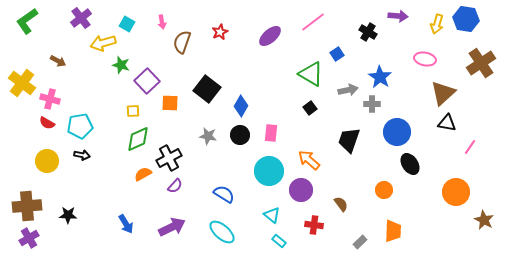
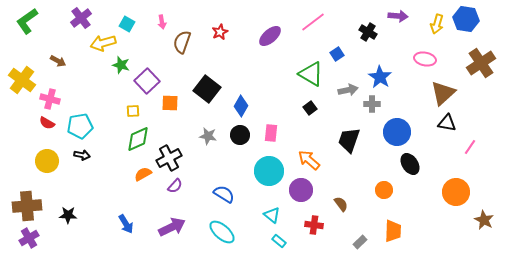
yellow cross at (22, 83): moved 3 px up
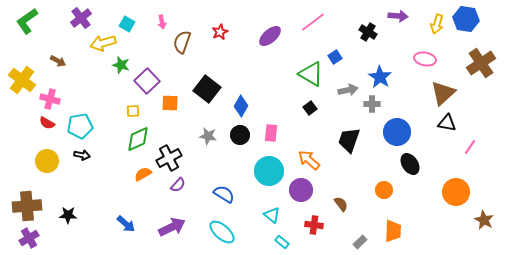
blue square at (337, 54): moved 2 px left, 3 px down
purple semicircle at (175, 186): moved 3 px right, 1 px up
blue arrow at (126, 224): rotated 18 degrees counterclockwise
cyan rectangle at (279, 241): moved 3 px right, 1 px down
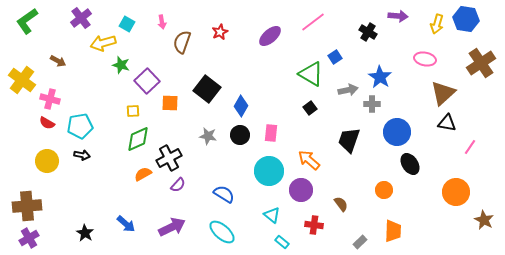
black star at (68, 215): moved 17 px right, 18 px down; rotated 30 degrees clockwise
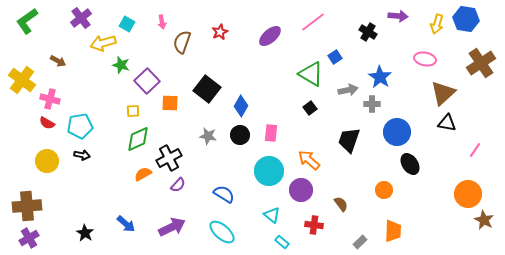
pink line at (470, 147): moved 5 px right, 3 px down
orange circle at (456, 192): moved 12 px right, 2 px down
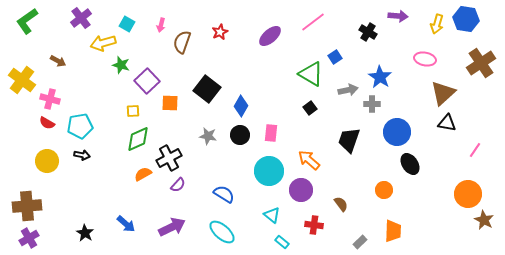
pink arrow at (162, 22): moved 1 px left, 3 px down; rotated 24 degrees clockwise
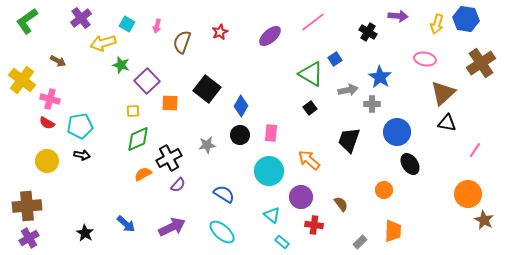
pink arrow at (161, 25): moved 4 px left, 1 px down
blue square at (335, 57): moved 2 px down
gray star at (208, 136): moved 1 px left, 9 px down; rotated 18 degrees counterclockwise
purple circle at (301, 190): moved 7 px down
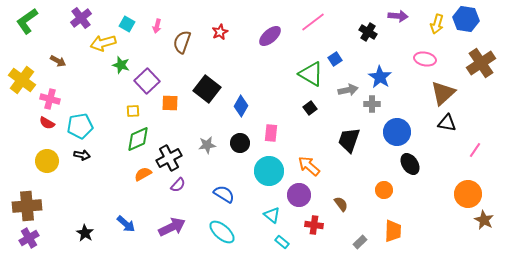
black circle at (240, 135): moved 8 px down
orange arrow at (309, 160): moved 6 px down
purple circle at (301, 197): moved 2 px left, 2 px up
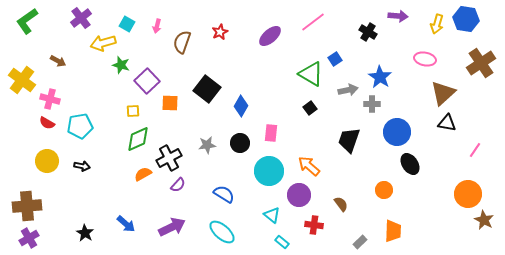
black arrow at (82, 155): moved 11 px down
